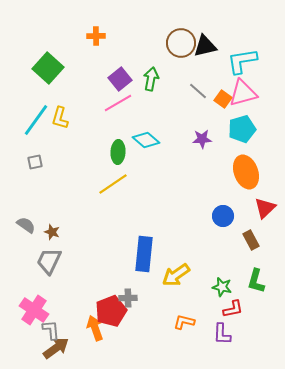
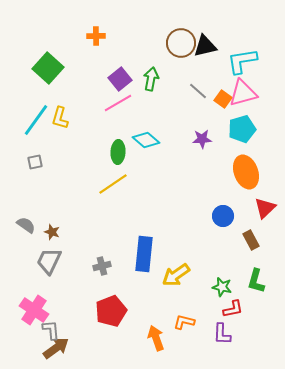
gray cross: moved 26 px left, 32 px up; rotated 12 degrees counterclockwise
orange arrow: moved 61 px right, 10 px down
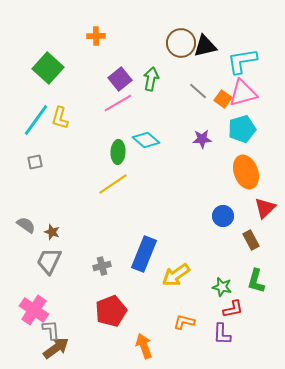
blue rectangle: rotated 16 degrees clockwise
orange arrow: moved 12 px left, 8 px down
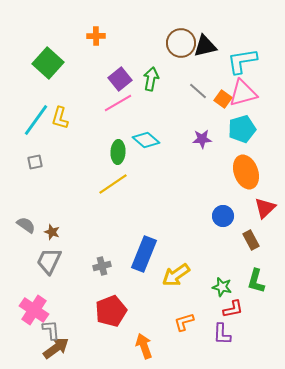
green square: moved 5 px up
orange L-shape: rotated 30 degrees counterclockwise
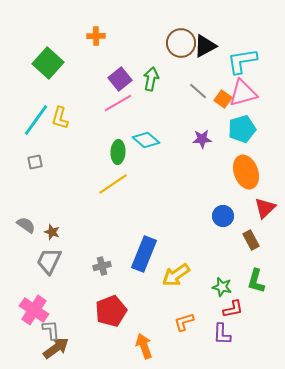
black triangle: rotated 15 degrees counterclockwise
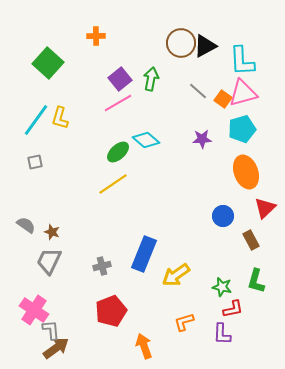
cyan L-shape: rotated 84 degrees counterclockwise
green ellipse: rotated 45 degrees clockwise
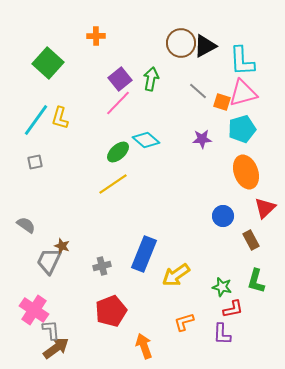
orange square: moved 1 px left, 3 px down; rotated 18 degrees counterclockwise
pink line: rotated 16 degrees counterclockwise
brown star: moved 10 px right, 14 px down
